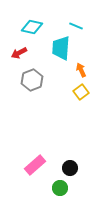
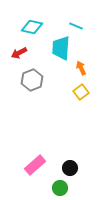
orange arrow: moved 2 px up
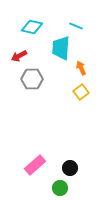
red arrow: moved 3 px down
gray hexagon: moved 1 px up; rotated 20 degrees clockwise
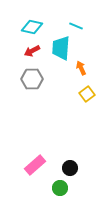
red arrow: moved 13 px right, 5 px up
yellow square: moved 6 px right, 2 px down
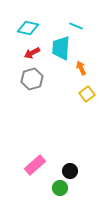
cyan diamond: moved 4 px left, 1 px down
red arrow: moved 2 px down
gray hexagon: rotated 15 degrees counterclockwise
black circle: moved 3 px down
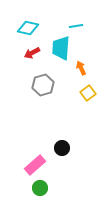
cyan line: rotated 32 degrees counterclockwise
gray hexagon: moved 11 px right, 6 px down
yellow square: moved 1 px right, 1 px up
black circle: moved 8 px left, 23 px up
green circle: moved 20 px left
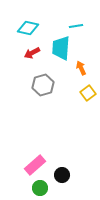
black circle: moved 27 px down
